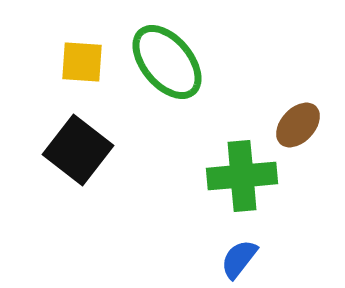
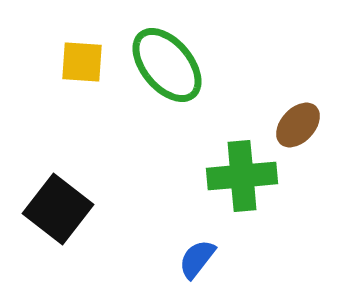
green ellipse: moved 3 px down
black square: moved 20 px left, 59 px down
blue semicircle: moved 42 px left
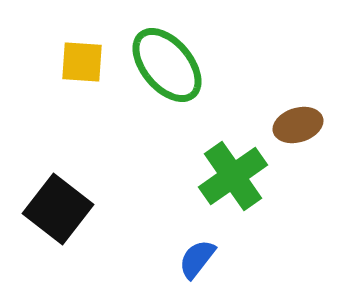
brown ellipse: rotated 30 degrees clockwise
green cross: moved 9 px left; rotated 30 degrees counterclockwise
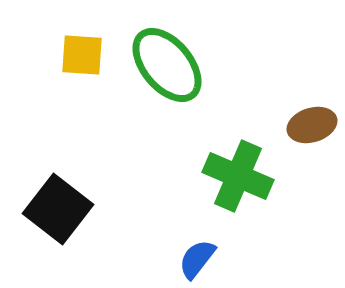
yellow square: moved 7 px up
brown ellipse: moved 14 px right
green cross: moved 5 px right; rotated 32 degrees counterclockwise
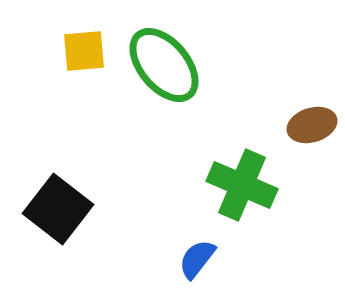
yellow square: moved 2 px right, 4 px up; rotated 9 degrees counterclockwise
green ellipse: moved 3 px left
green cross: moved 4 px right, 9 px down
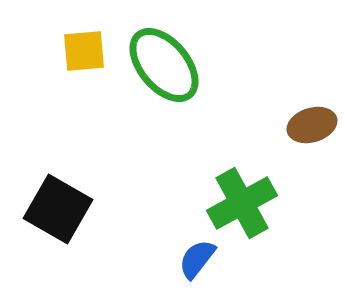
green cross: moved 18 px down; rotated 38 degrees clockwise
black square: rotated 8 degrees counterclockwise
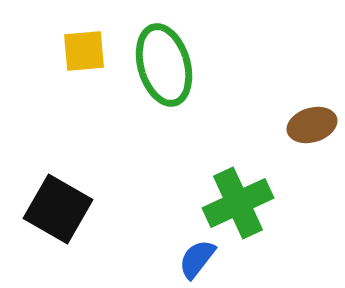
green ellipse: rotated 24 degrees clockwise
green cross: moved 4 px left; rotated 4 degrees clockwise
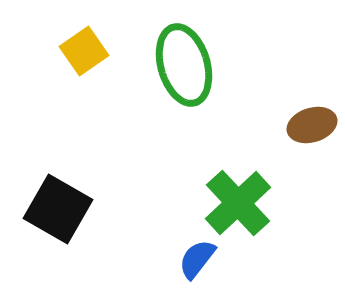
yellow square: rotated 30 degrees counterclockwise
green ellipse: moved 20 px right
green cross: rotated 18 degrees counterclockwise
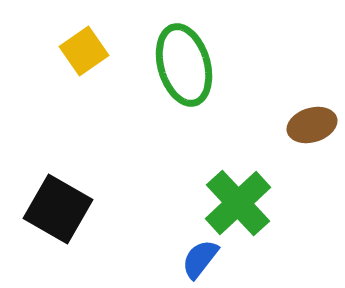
blue semicircle: moved 3 px right
